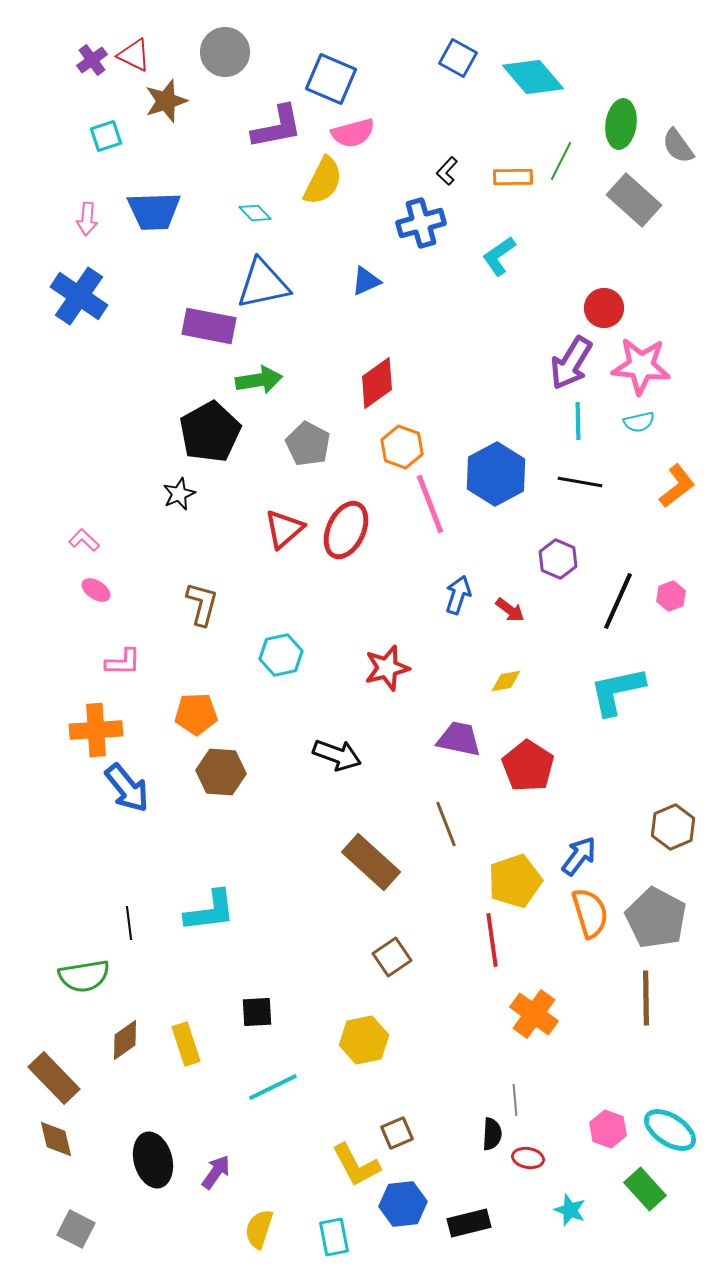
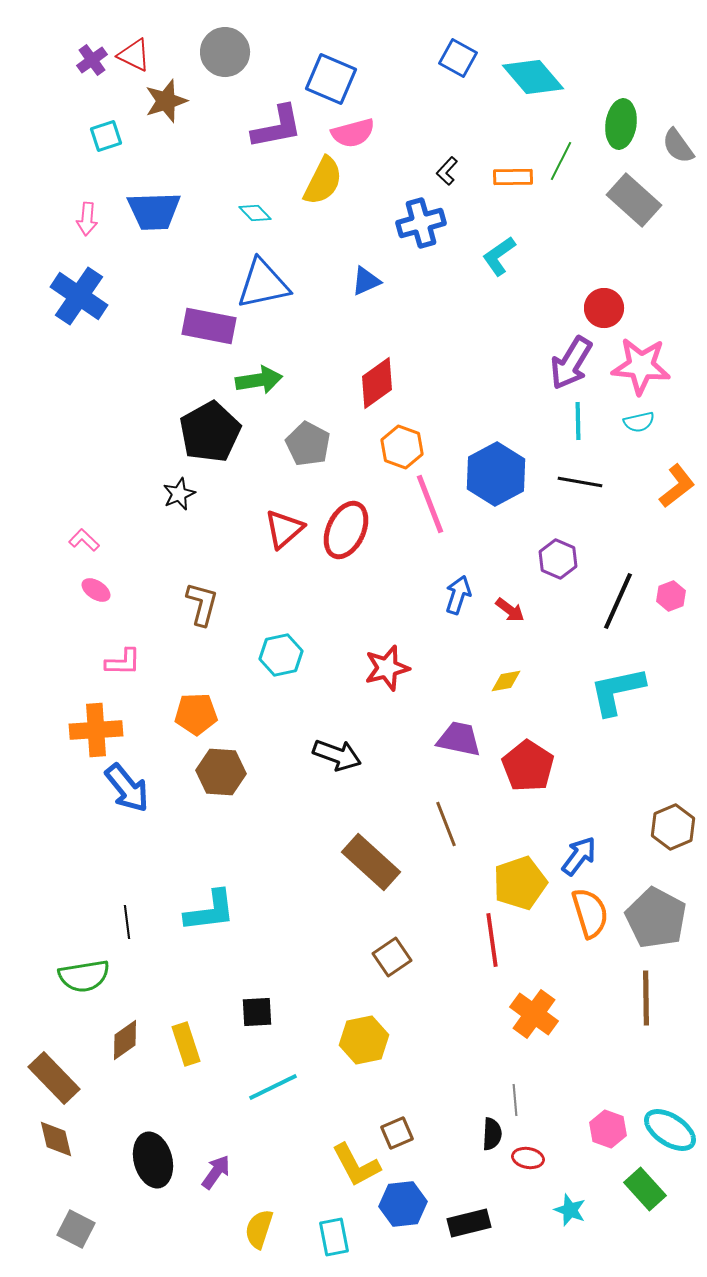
yellow pentagon at (515, 881): moved 5 px right, 2 px down
black line at (129, 923): moved 2 px left, 1 px up
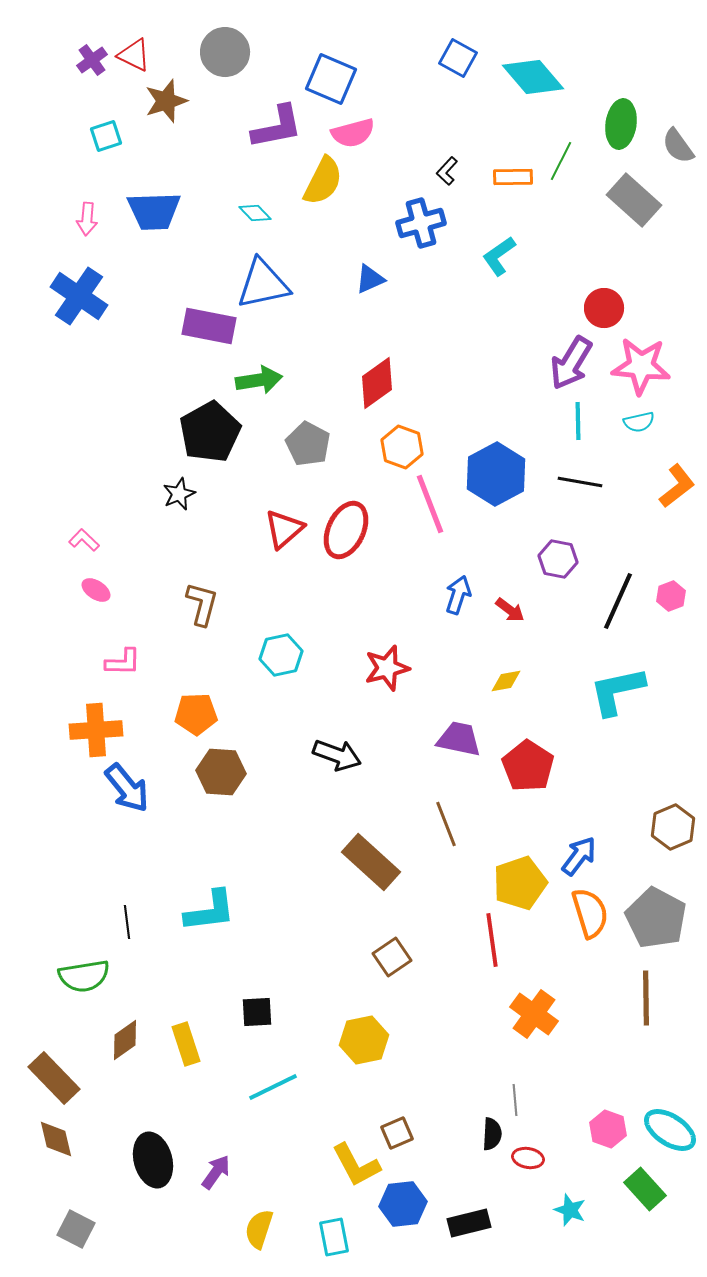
blue triangle at (366, 281): moved 4 px right, 2 px up
purple hexagon at (558, 559): rotated 12 degrees counterclockwise
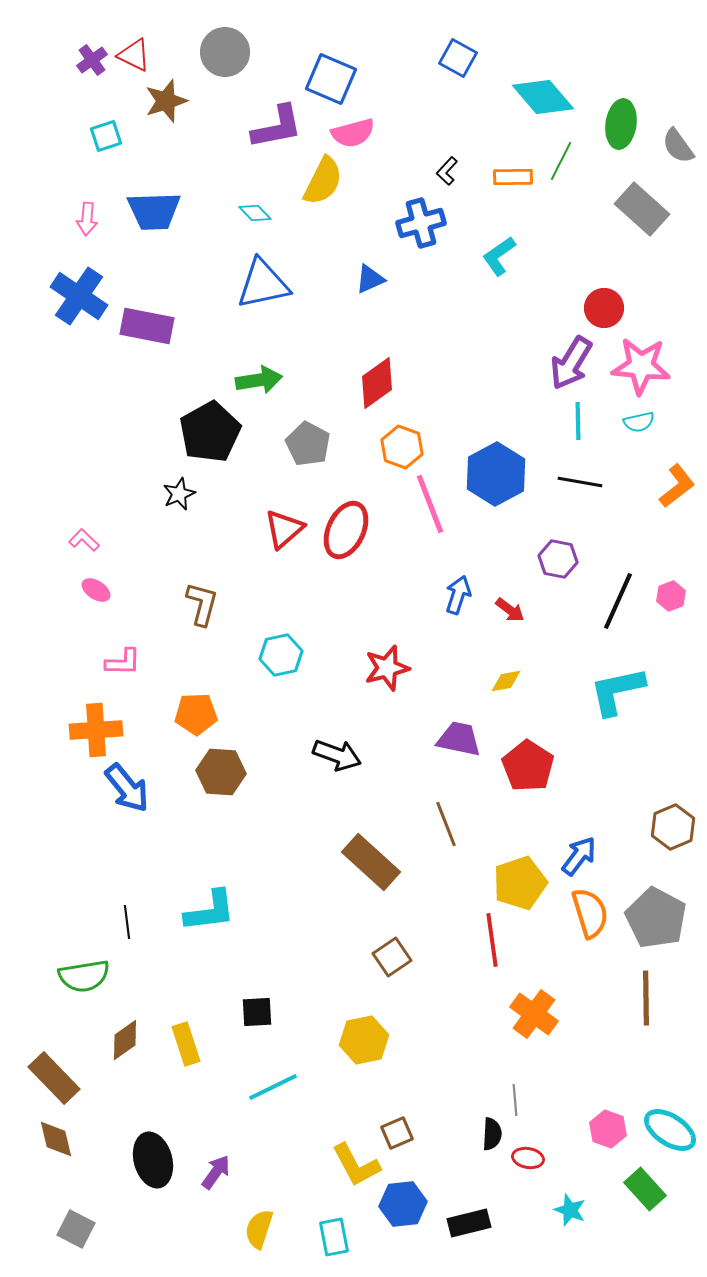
cyan diamond at (533, 77): moved 10 px right, 20 px down
gray rectangle at (634, 200): moved 8 px right, 9 px down
purple rectangle at (209, 326): moved 62 px left
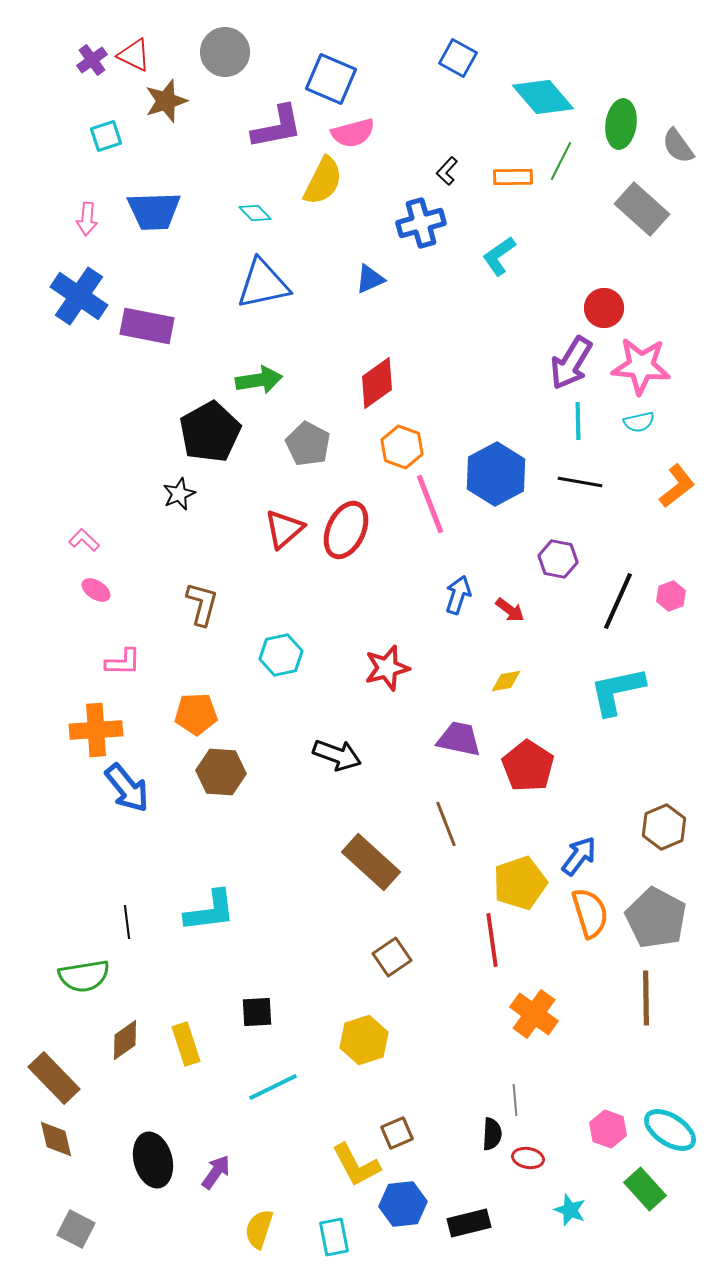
brown hexagon at (673, 827): moved 9 px left
yellow hexagon at (364, 1040): rotated 6 degrees counterclockwise
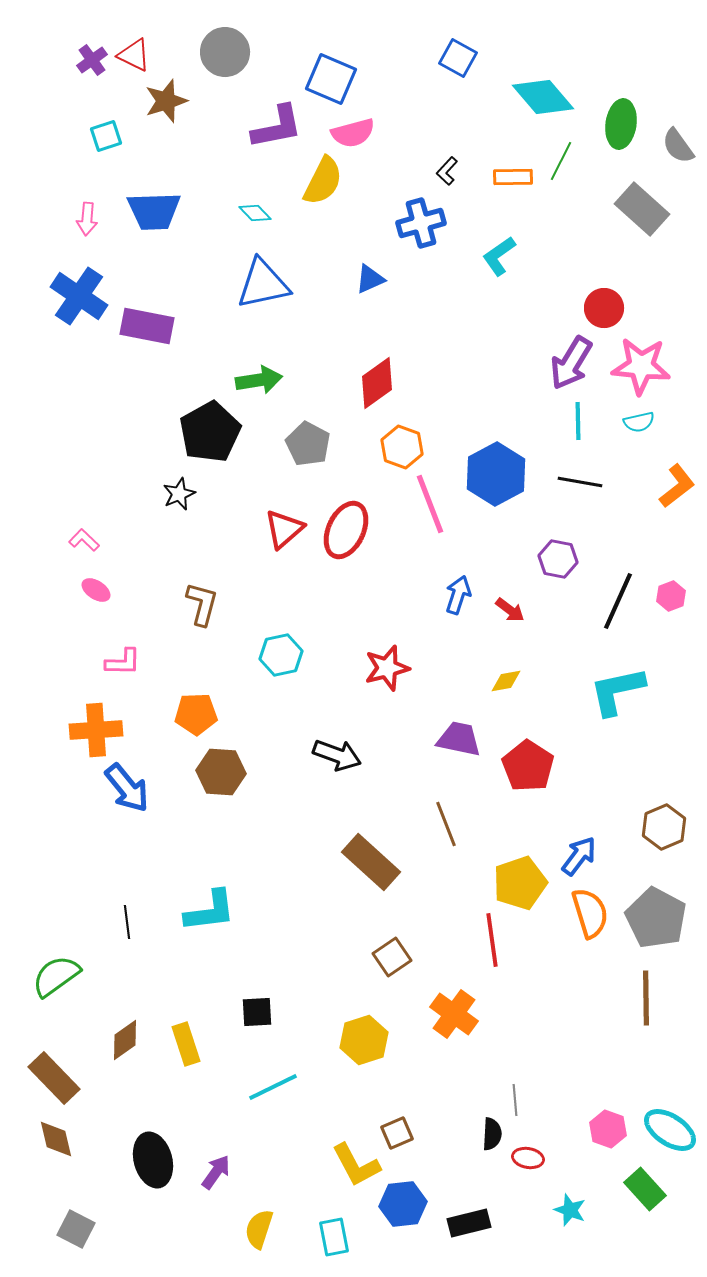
green semicircle at (84, 976): moved 28 px left; rotated 153 degrees clockwise
orange cross at (534, 1014): moved 80 px left
